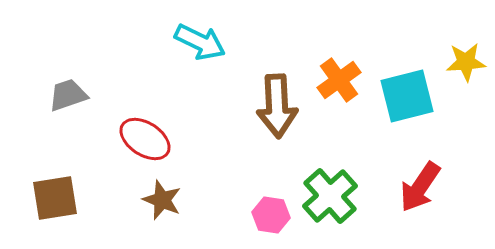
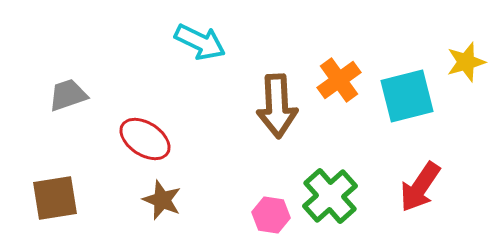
yellow star: rotated 12 degrees counterclockwise
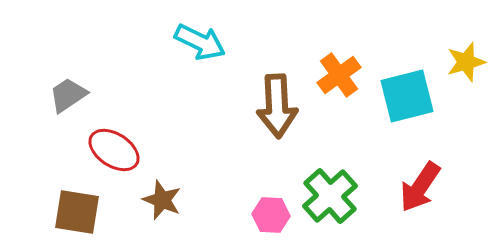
orange cross: moved 5 px up
gray trapezoid: rotated 15 degrees counterclockwise
red ellipse: moved 31 px left, 11 px down
brown square: moved 22 px right, 14 px down; rotated 18 degrees clockwise
pink hexagon: rotated 6 degrees counterclockwise
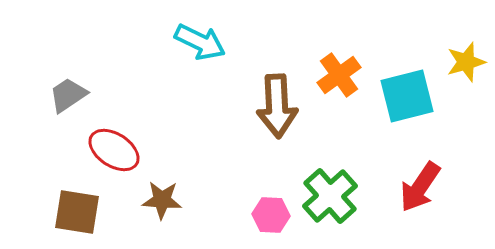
brown star: rotated 18 degrees counterclockwise
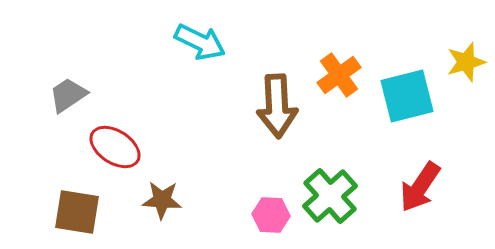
red ellipse: moved 1 px right, 3 px up
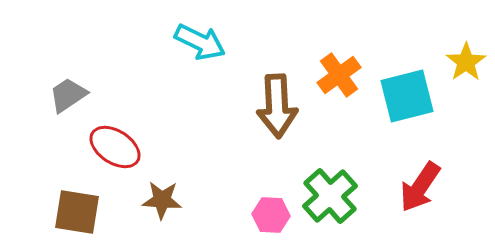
yellow star: rotated 18 degrees counterclockwise
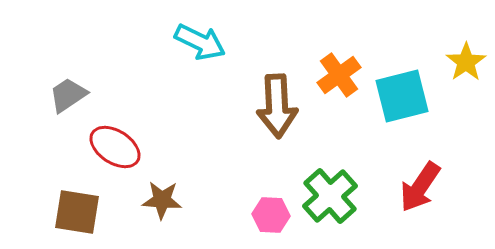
cyan square: moved 5 px left
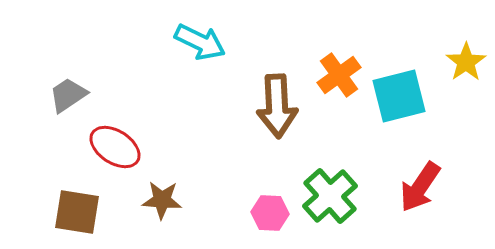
cyan square: moved 3 px left
pink hexagon: moved 1 px left, 2 px up
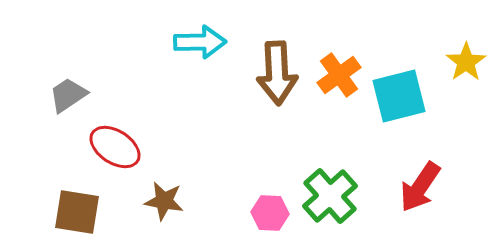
cyan arrow: rotated 27 degrees counterclockwise
brown arrow: moved 33 px up
brown star: moved 2 px right, 1 px down; rotated 6 degrees clockwise
